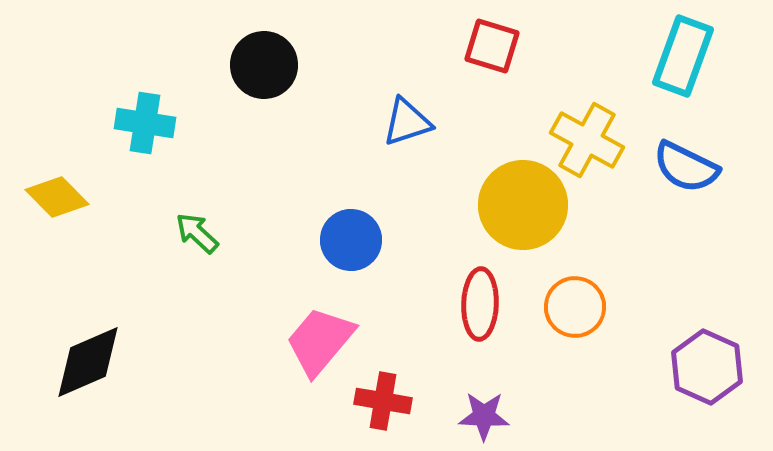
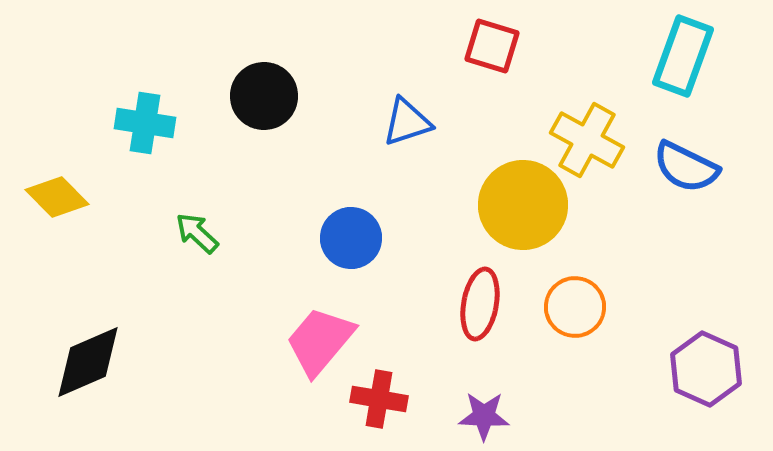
black circle: moved 31 px down
blue circle: moved 2 px up
red ellipse: rotated 8 degrees clockwise
purple hexagon: moved 1 px left, 2 px down
red cross: moved 4 px left, 2 px up
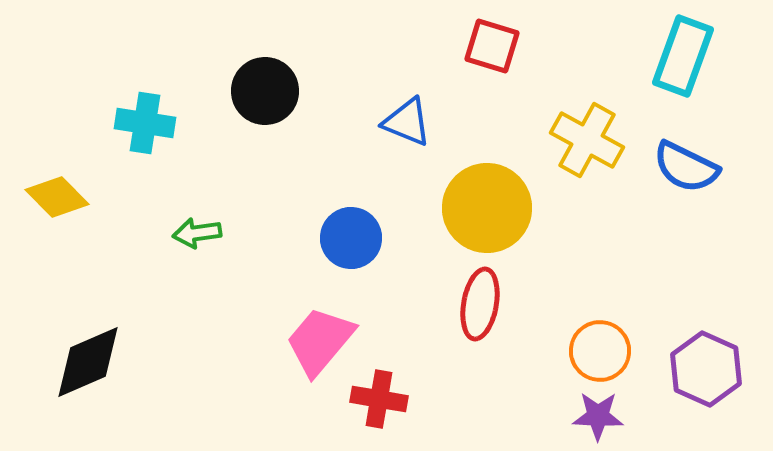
black circle: moved 1 px right, 5 px up
blue triangle: rotated 40 degrees clockwise
yellow circle: moved 36 px left, 3 px down
green arrow: rotated 51 degrees counterclockwise
orange circle: moved 25 px right, 44 px down
purple star: moved 114 px right
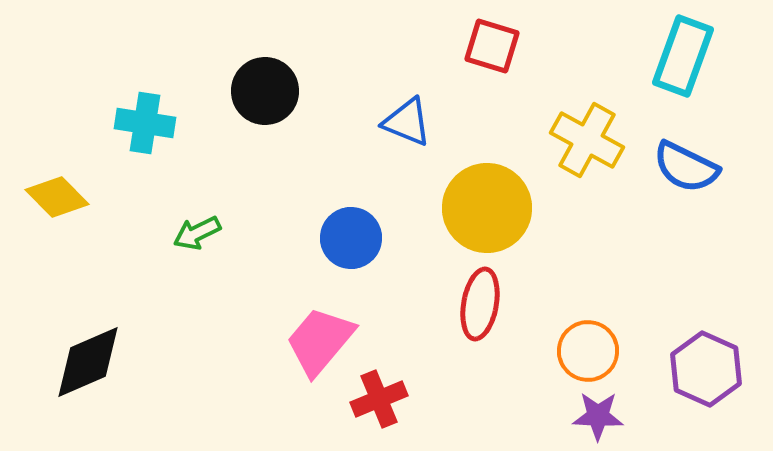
green arrow: rotated 18 degrees counterclockwise
orange circle: moved 12 px left
red cross: rotated 32 degrees counterclockwise
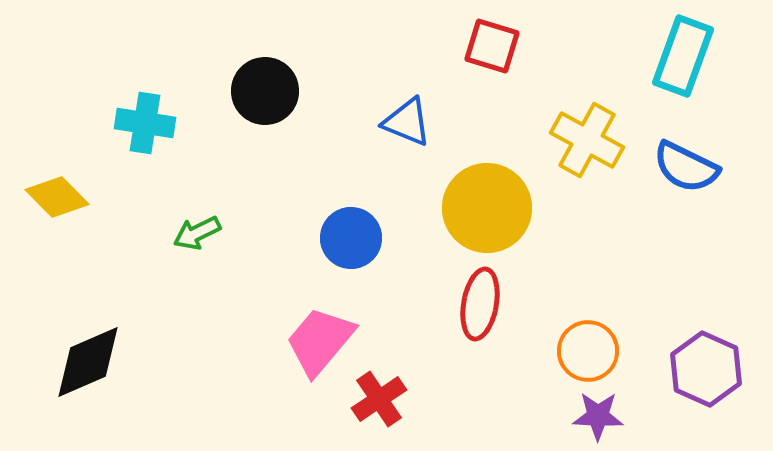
red cross: rotated 12 degrees counterclockwise
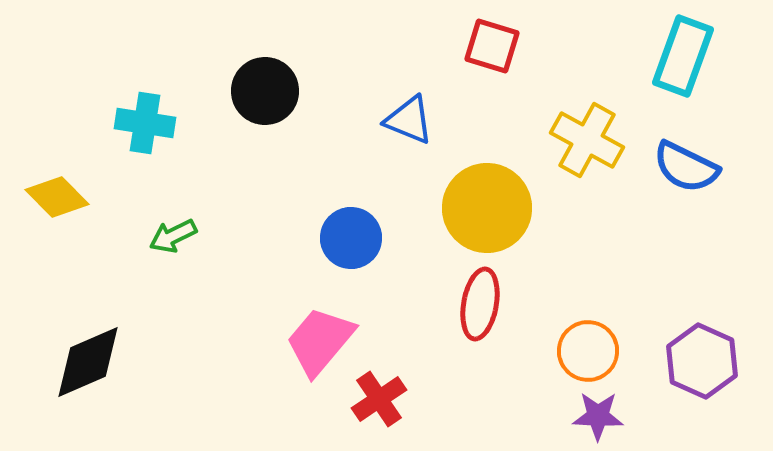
blue triangle: moved 2 px right, 2 px up
green arrow: moved 24 px left, 3 px down
purple hexagon: moved 4 px left, 8 px up
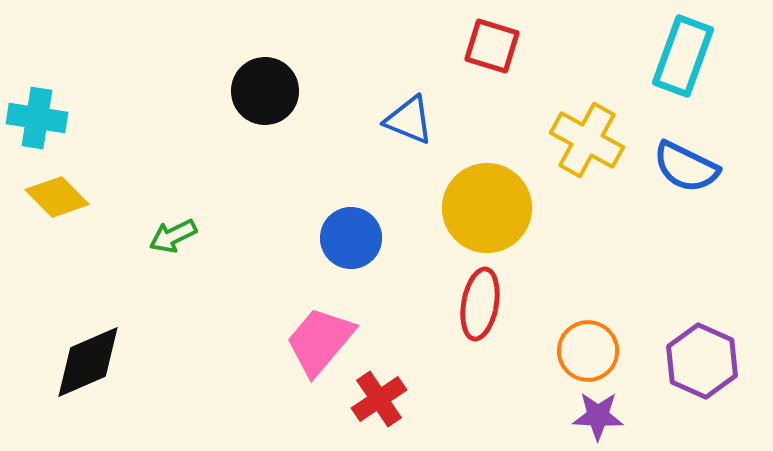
cyan cross: moved 108 px left, 5 px up
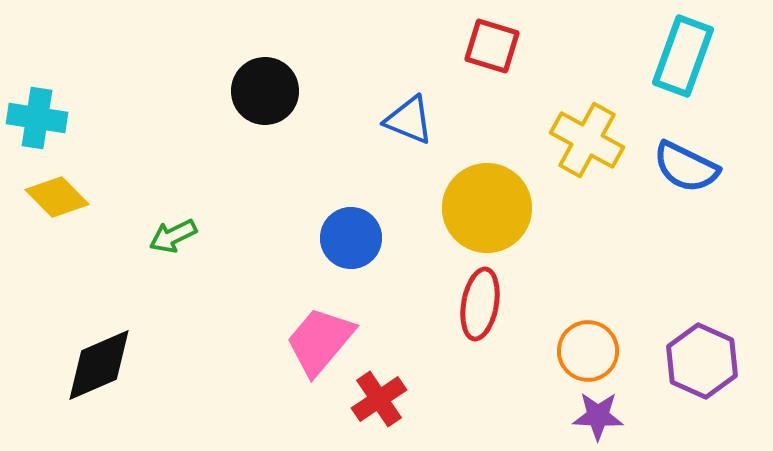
black diamond: moved 11 px right, 3 px down
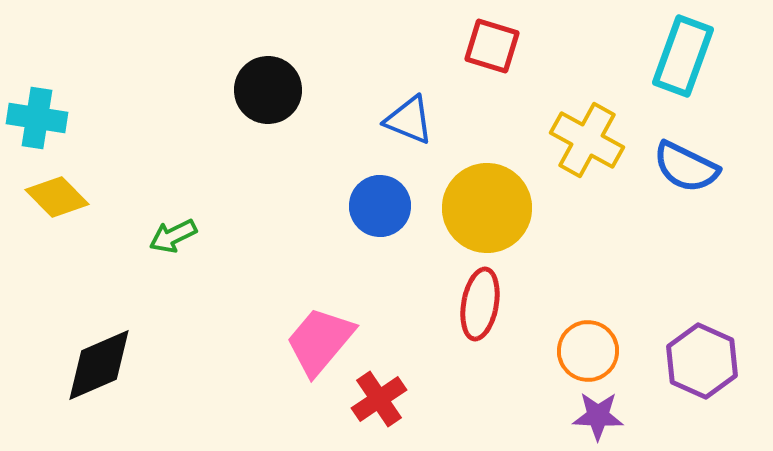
black circle: moved 3 px right, 1 px up
blue circle: moved 29 px right, 32 px up
